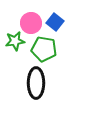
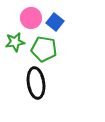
pink circle: moved 5 px up
green star: moved 1 px down
black ellipse: rotated 8 degrees counterclockwise
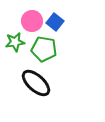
pink circle: moved 1 px right, 3 px down
black ellipse: rotated 40 degrees counterclockwise
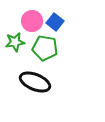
green pentagon: moved 1 px right, 1 px up
black ellipse: moved 1 px left, 1 px up; rotated 20 degrees counterclockwise
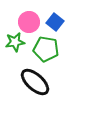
pink circle: moved 3 px left, 1 px down
green pentagon: moved 1 px right, 1 px down
black ellipse: rotated 20 degrees clockwise
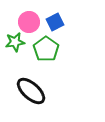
blue square: rotated 24 degrees clockwise
green pentagon: rotated 25 degrees clockwise
black ellipse: moved 4 px left, 9 px down
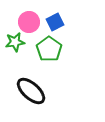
green pentagon: moved 3 px right
